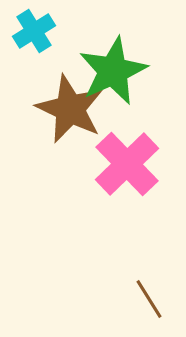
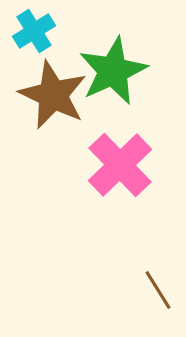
brown star: moved 17 px left, 14 px up
pink cross: moved 7 px left, 1 px down
brown line: moved 9 px right, 9 px up
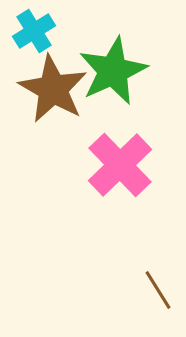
brown star: moved 6 px up; rotated 4 degrees clockwise
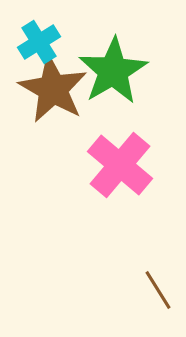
cyan cross: moved 5 px right, 11 px down
green star: rotated 6 degrees counterclockwise
pink cross: rotated 6 degrees counterclockwise
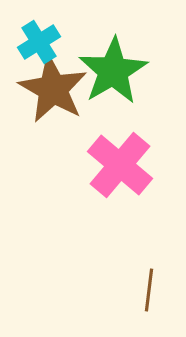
brown line: moved 9 px left; rotated 39 degrees clockwise
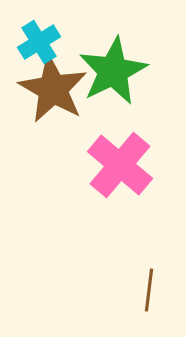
green star: rotated 4 degrees clockwise
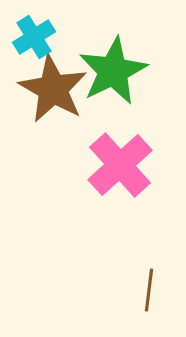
cyan cross: moved 5 px left, 5 px up
pink cross: rotated 8 degrees clockwise
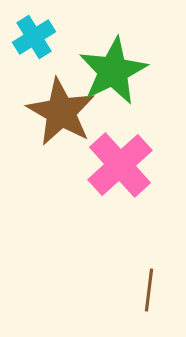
brown star: moved 8 px right, 23 px down
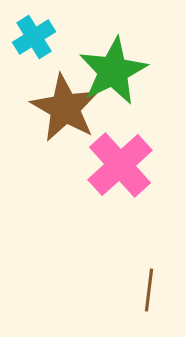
brown star: moved 4 px right, 4 px up
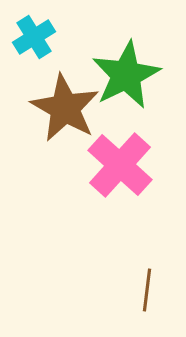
green star: moved 13 px right, 4 px down
pink cross: rotated 6 degrees counterclockwise
brown line: moved 2 px left
